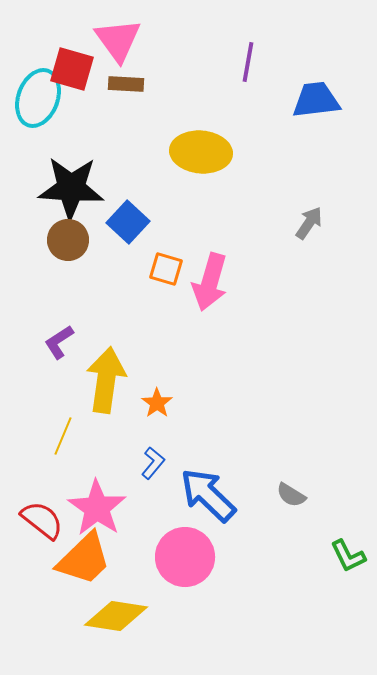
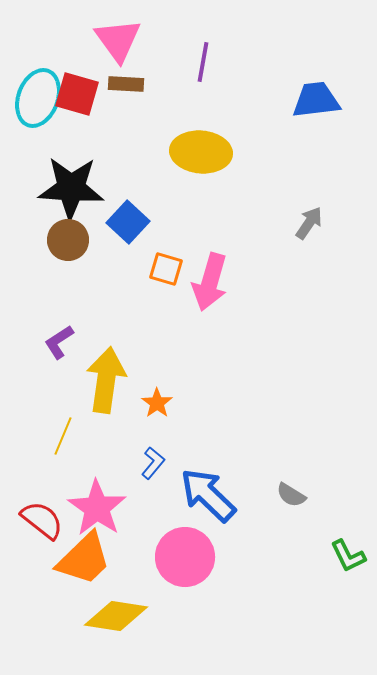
purple line: moved 45 px left
red square: moved 5 px right, 25 px down
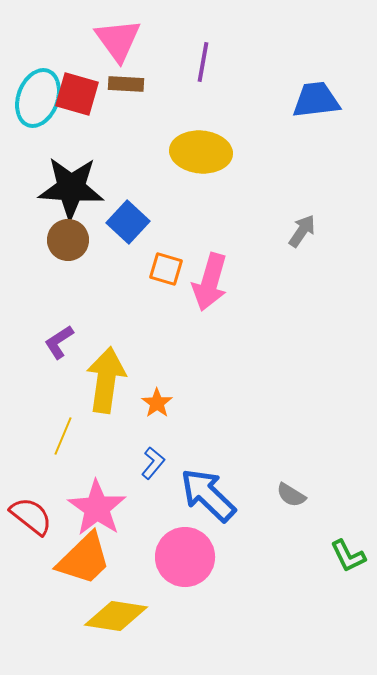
gray arrow: moved 7 px left, 8 px down
red semicircle: moved 11 px left, 4 px up
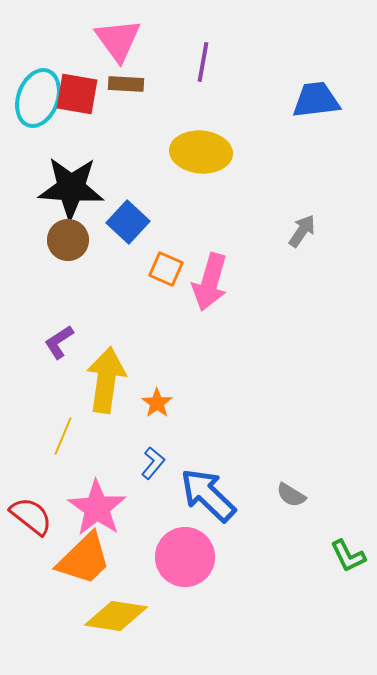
red square: rotated 6 degrees counterclockwise
orange square: rotated 8 degrees clockwise
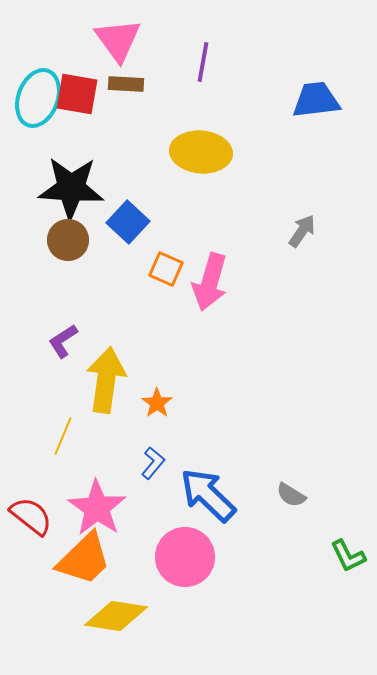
purple L-shape: moved 4 px right, 1 px up
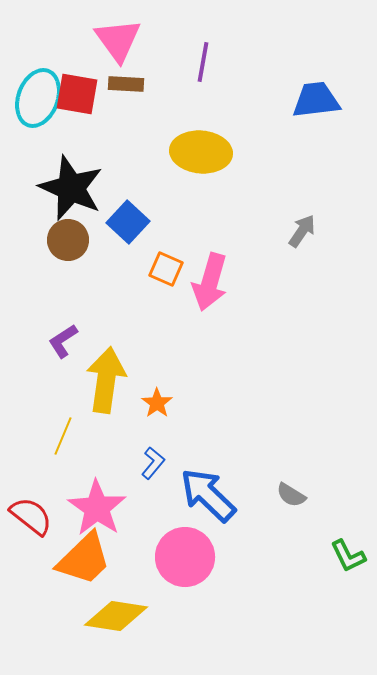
black star: rotated 20 degrees clockwise
